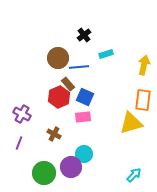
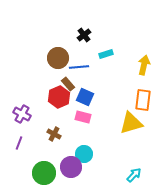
pink rectangle: rotated 21 degrees clockwise
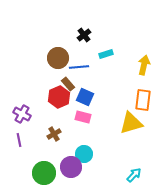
brown cross: rotated 32 degrees clockwise
purple line: moved 3 px up; rotated 32 degrees counterclockwise
